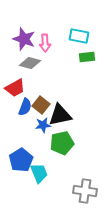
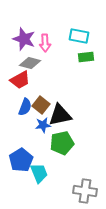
green rectangle: moved 1 px left
red trapezoid: moved 5 px right, 8 px up
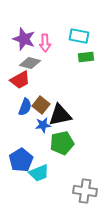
cyan trapezoid: rotated 90 degrees clockwise
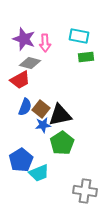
brown square: moved 4 px down
green pentagon: rotated 20 degrees counterclockwise
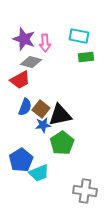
gray diamond: moved 1 px right, 1 px up
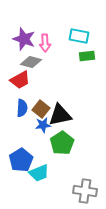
green rectangle: moved 1 px right, 1 px up
blue semicircle: moved 3 px left, 1 px down; rotated 18 degrees counterclockwise
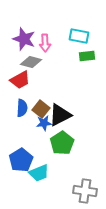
black triangle: rotated 15 degrees counterclockwise
blue star: moved 1 px right, 2 px up
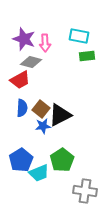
blue star: moved 1 px left, 3 px down
green pentagon: moved 17 px down
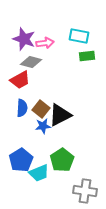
pink arrow: rotated 96 degrees counterclockwise
